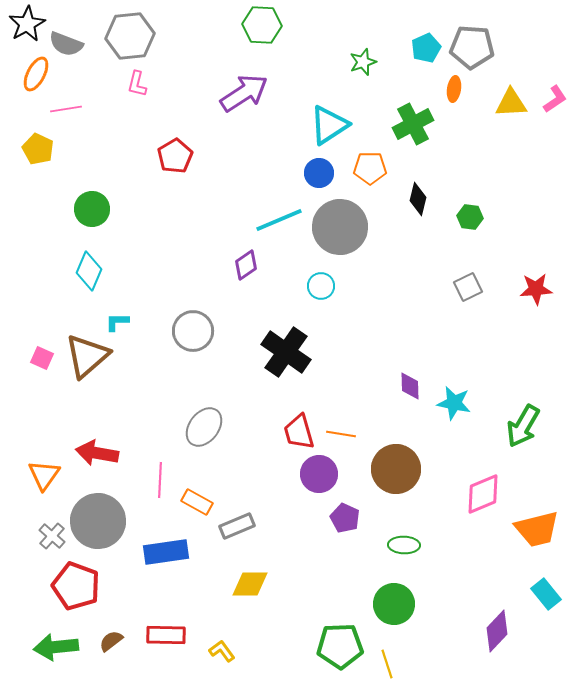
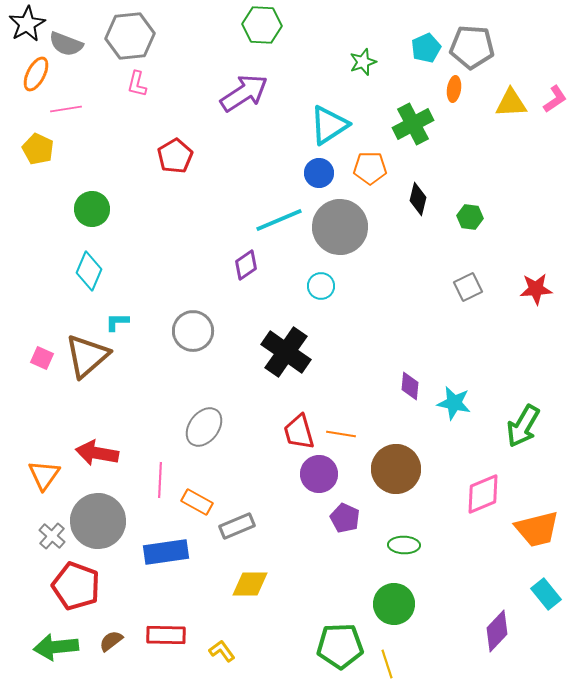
purple diamond at (410, 386): rotated 8 degrees clockwise
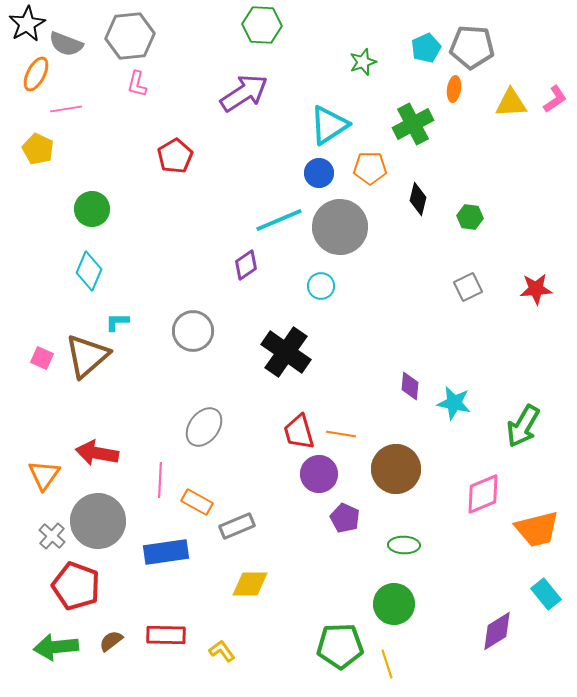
purple diamond at (497, 631): rotated 15 degrees clockwise
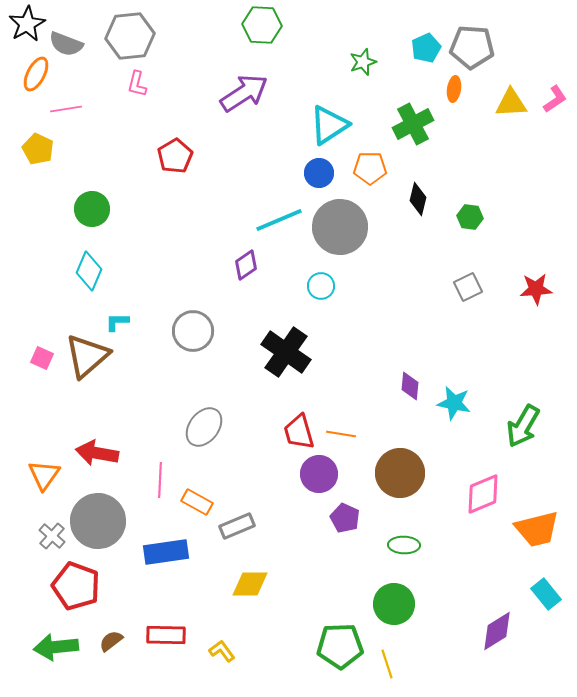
brown circle at (396, 469): moved 4 px right, 4 px down
